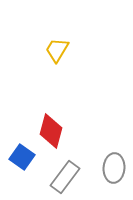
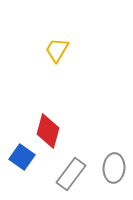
red diamond: moved 3 px left
gray rectangle: moved 6 px right, 3 px up
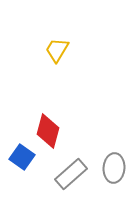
gray rectangle: rotated 12 degrees clockwise
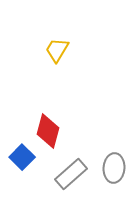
blue square: rotated 10 degrees clockwise
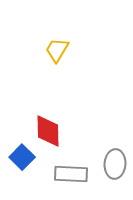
red diamond: rotated 16 degrees counterclockwise
gray ellipse: moved 1 px right, 4 px up
gray rectangle: rotated 44 degrees clockwise
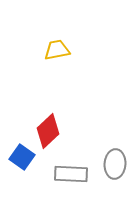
yellow trapezoid: rotated 48 degrees clockwise
red diamond: rotated 48 degrees clockwise
blue square: rotated 10 degrees counterclockwise
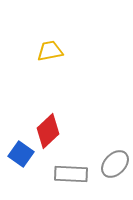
yellow trapezoid: moved 7 px left, 1 px down
blue square: moved 1 px left, 3 px up
gray ellipse: rotated 40 degrees clockwise
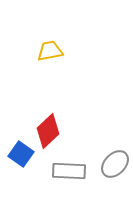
gray rectangle: moved 2 px left, 3 px up
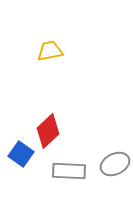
gray ellipse: rotated 20 degrees clockwise
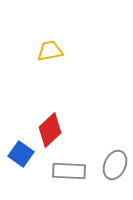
red diamond: moved 2 px right, 1 px up
gray ellipse: moved 1 px down; rotated 40 degrees counterclockwise
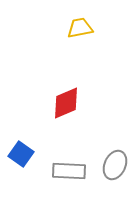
yellow trapezoid: moved 30 px right, 23 px up
red diamond: moved 16 px right, 27 px up; rotated 20 degrees clockwise
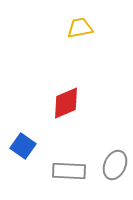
blue square: moved 2 px right, 8 px up
